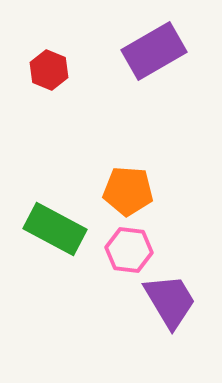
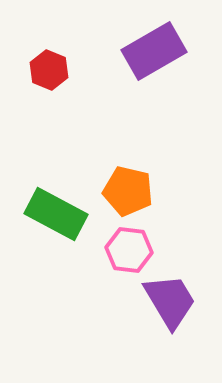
orange pentagon: rotated 9 degrees clockwise
green rectangle: moved 1 px right, 15 px up
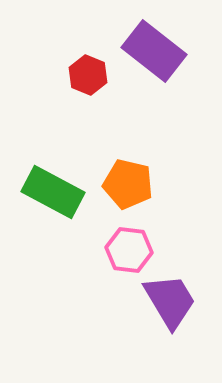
purple rectangle: rotated 68 degrees clockwise
red hexagon: moved 39 px right, 5 px down
orange pentagon: moved 7 px up
green rectangle: moved 3 px left, 22 px up
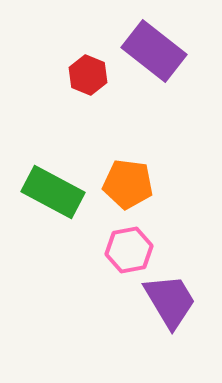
orange pentagon: rotated 6 degrees counterclockwise
pink hexagon: rotated 18 degrees counterclockwise
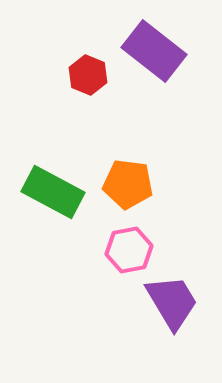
purple trapezoid: moved 2 px right, 1 px down
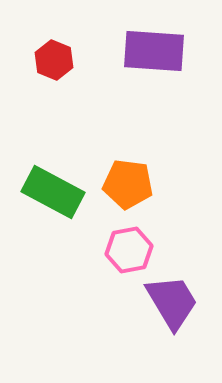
purple rectangle: rotated 34 degrees counterclockwise
red hexagon: moved 34 px left, 15 px up
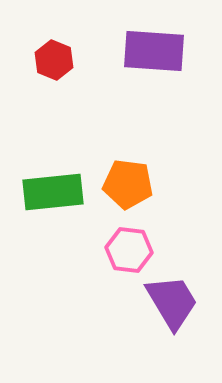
green rectangle: rotated 34 degrees counterclockwise
pink hexagon: rotated 18 degrees clockwise
